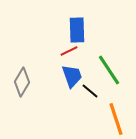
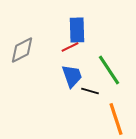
red line: moved 1 px right, 4 px up
gray diamond: moved 32 px up; rotated 32 degrees clockwise
black line: rotated 24 degrees counterclockwise
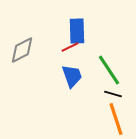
blue rectangle: moved 1 px down
black line: moved 23 px right, 3 px down
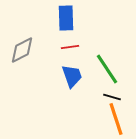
blue rectangle: moved 11 px left, 13 px up
red line: rotated 18 degrees clockwise
green line: moved 2 px left, 1 px up
black line: moved 1 px left, 3 px down
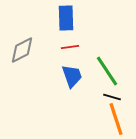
green line: moved 2 px down
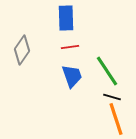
gray diamond: rotated 28 degrees counterclockwise
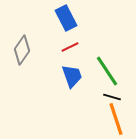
blue rectangle: rotated 25 degrees counterclockwise
red line: rotated 18 degrees counterclockwise
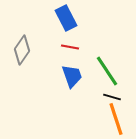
red line: rotated 36 degrees clockwise
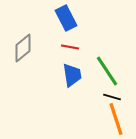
gray diamond: moved 1 px right, 2 px up; rotated 16 degrees clockwise
blue trapezoid: moved 1 px up; rotated 10 degrees clockwise
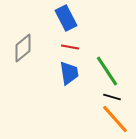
blue trapezoid: moved 3 px left, 2 px up
orange line: moved 1 px left; rotated 24 degrees counterclockwise
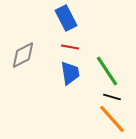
gray diamond: moved 7 px down; rotated 12 degrees clockwise
blue trapezoid: moved 1 px right
orange line: moved 3 px left
